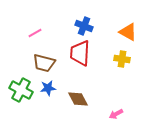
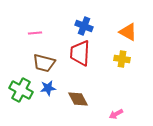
pink line: rotated 24 degrees clockwise
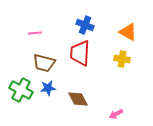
blue cross: moved 1 px right, 1 px up
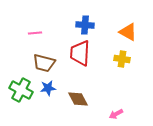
blue cross: rotated 18 degrees counterclockwise
